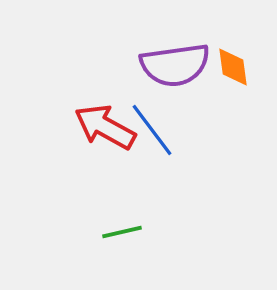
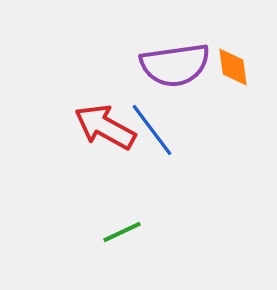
green line: rotated 12 degrees counterclockwise
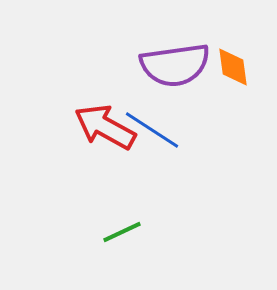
blue line: rotated 20 degrees counterclockwise
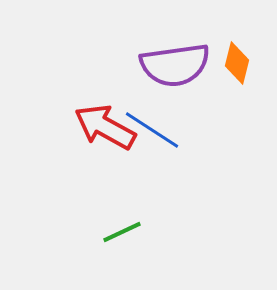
orange diamond: moved 4 px right, 4 px up; rotated 21 degrees clockwise
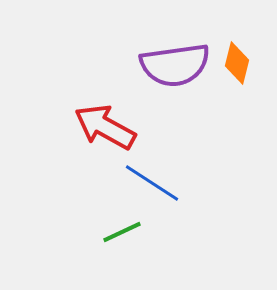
blue line: moved 53 px down
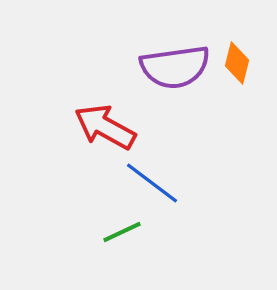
purple semicircle: moved 2 px down
blue line: rotated 4 degrees clockwise
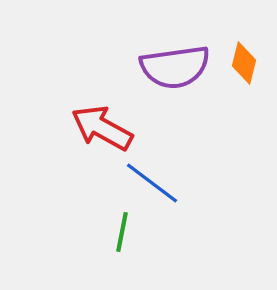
orange diamond: moved 7 px right
red arrow: moved 3 px left, 1 px down
green line: rotated 54 degrees counterclockwise
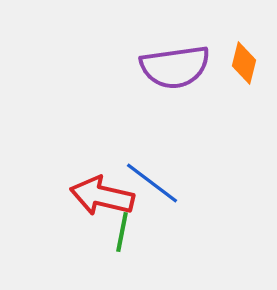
red arrow: moved 68 px down; rotated 16 degrees counterclockwise
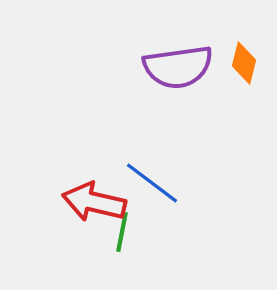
purple semicircle: moved 3 px right
red arrow: moved 8 px left, 6 px down
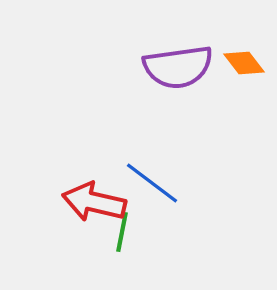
orange diamond: rotated 51 degrees counterclockwise
